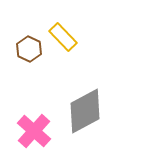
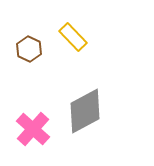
yellow rectangle: moved 10 px right
pink cross: moved 1 px left, 2 px up
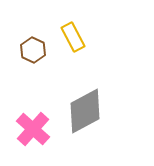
yellow rectangle: rotated 16 degrees clockwise
brown hexagon: moved 4 px right, 1 px down
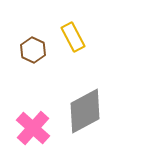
pink cross: moved 1 px up
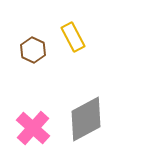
gray diamond: moved 1 px right, 8 px down
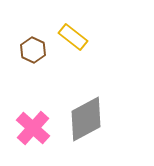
yellow rectangle: rotated 24 degrees counterclockwise
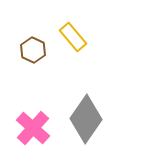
yellow rectangle: rotated 12 degrees clockwise
gray diamond: rotated 27 degrees counterclockwise
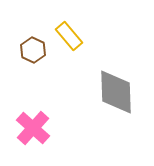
yellow rectangle: moved 4 px left, 1 px up
gray diamond: moved 30 px right, 27 px up; rotated 36 degrees counterclockwise
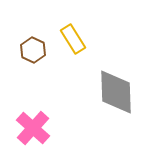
yellow rectangle: moved 4 px right, 3 px down; rotated 8 degrees clockwise
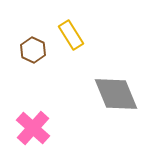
yellow rectangle: moved 2 px left, 4 px up
gray diamond: moved 2 px down; rotated 21 degrees counterclockwise
